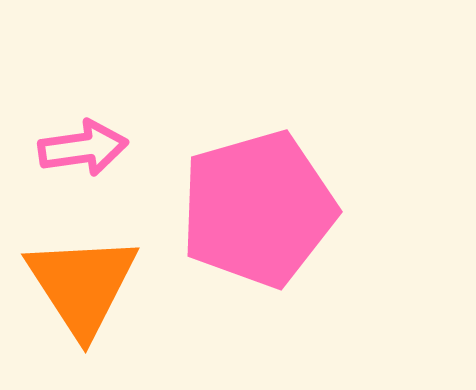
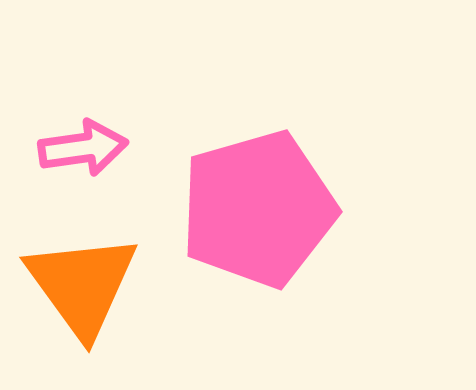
orange triangle: rotated 3 degrees counterclockwise
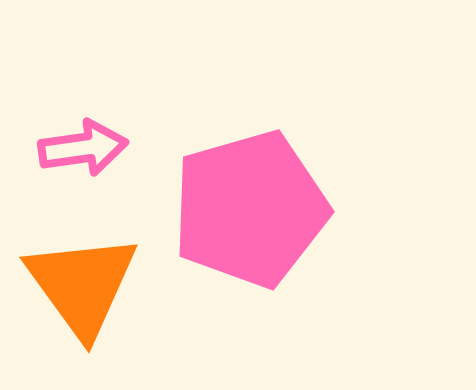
pink pentagon: moved 8 px left
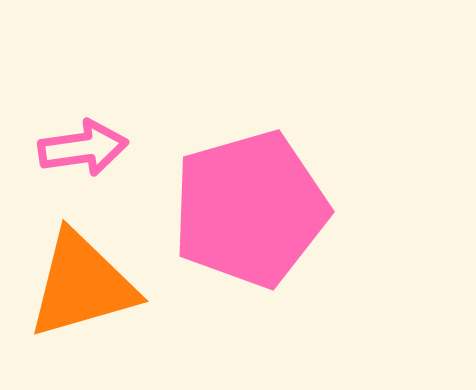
orange triangle: rotated 50 degrees clockwise
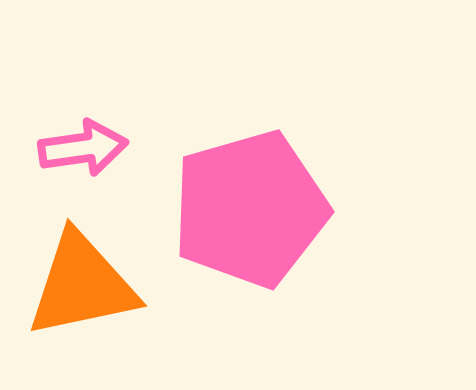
orange triangle: rotated 4 degrees clockwise
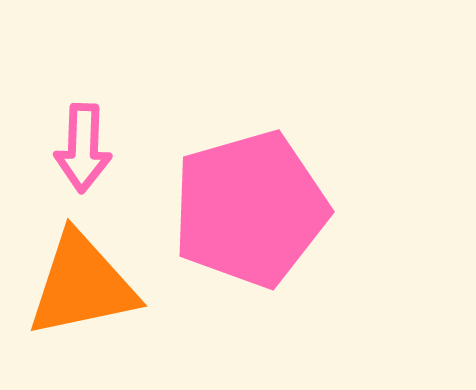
pink arrow: rotated 100 degrees clockwise
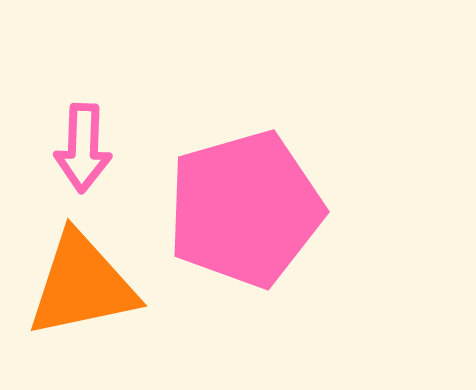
pink pentagon: moved 5 px left
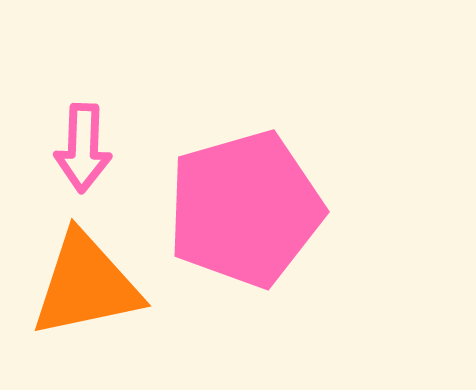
orange triangle: moved 4 px right
